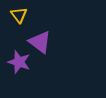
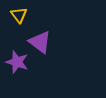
purple star: moved 2 px left
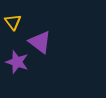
yellow triangle: moved 6 px left, 7 px down
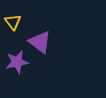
purple star: rotated 30 degrees counterclockwise
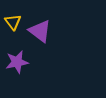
purple triangle: moved 11 px up
